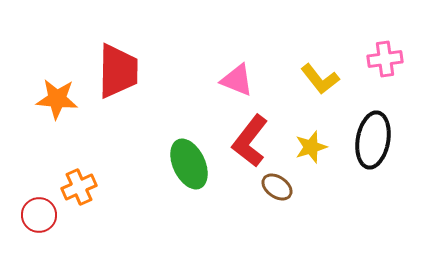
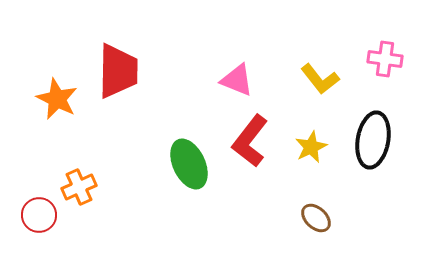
pink cross: rotated 16 degrees clockwise
orange star: rotated 21 degrees clockwise
yellow star: rotated 8 degrees counterclockwise
brown ellipse: moved 39 px right, 31 px down; rotated 8 degrees clockwise
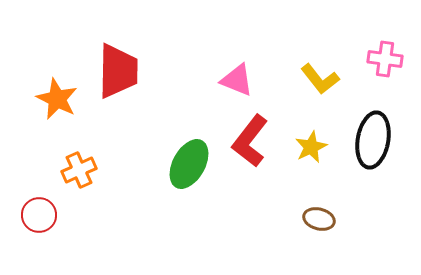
green ellipse: rotated 54 degrees clockwise
orange cross: moved 17 px up
brown ellipse: moved 3 px right, 1 px down; rotated 28 degrees counterclockwise
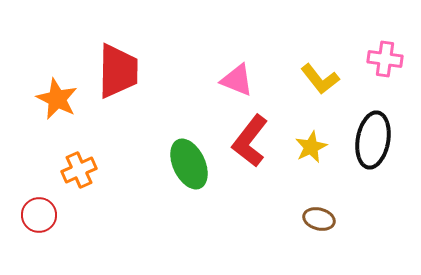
green ellipse: rotated 54 degrees counterclockwise
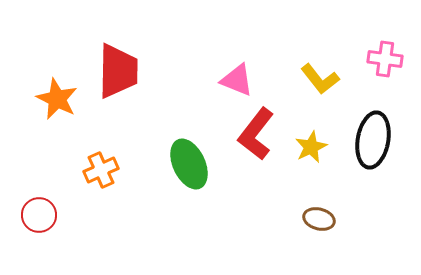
red L-shape: moved 6 px right, 7 px up
orange cross: moved 22 px right
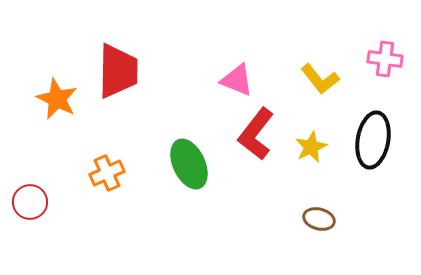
orange cross: moved 6 px right, 3 px down
red circle: moved 9 px left, 13 px up
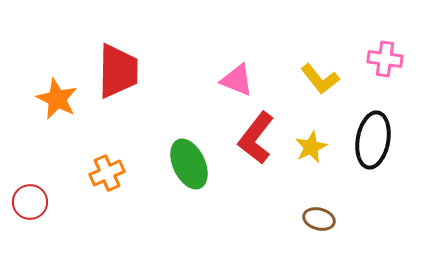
red L-shape: moved 4 px down
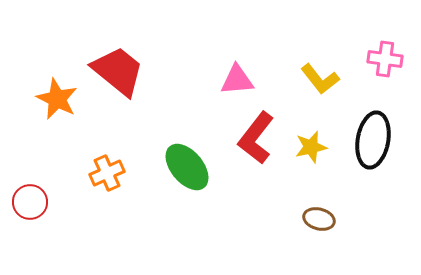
red trapezoid: rotated 52 degrees counterclockwise
pink triangle: rotated 27 degrees counterclockwise
yellow star: rotated 12 degrees clockwise
green ellipse: moved 2 px left, 3 px down; rotated 15 degrees counterclockwise
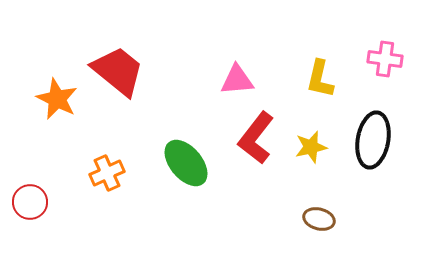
yellow L-shape: rotated 51 degrees clockwise
green ellipse: moved 1 px left, 4 px up
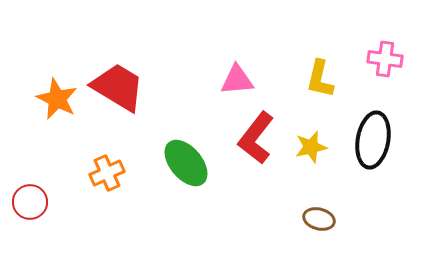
red trapezoid: moved 16 px down; rotated 8 degrees counterclockwise
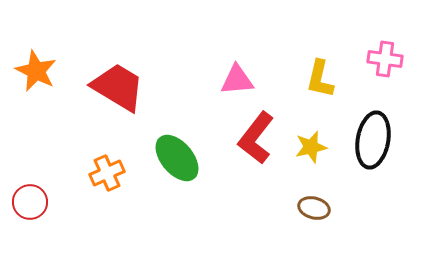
orange star: moved 21 px left, 28 px up
green ellipse: moved 9 px left, 5 px up
brown ellipse: moved 5 px left, 11 px up
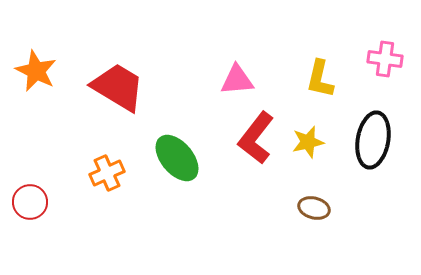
yellow star: moved 3 px left, 5 px up
